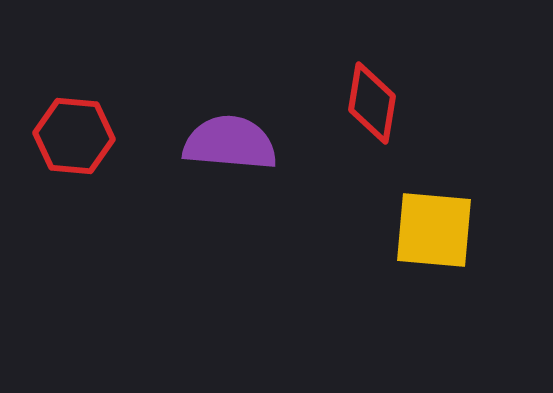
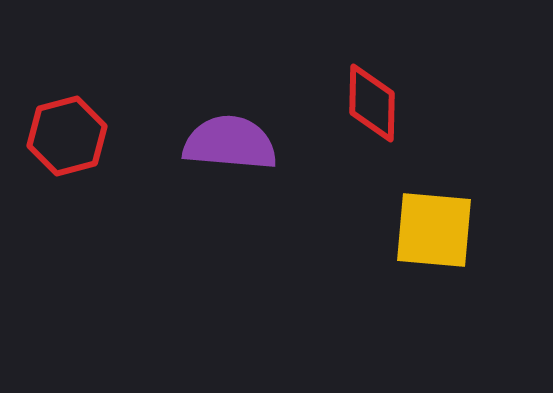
red diamond: rotated 8 degrees counterclockwise
red hexagon: moved 7 px left; rotated 20 degrees counterclockwise
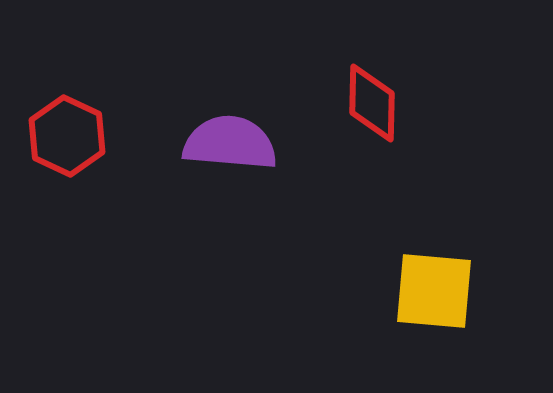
red hexagon: rotated 20 degrees counterclockwise
yellow square: moved 61 px down
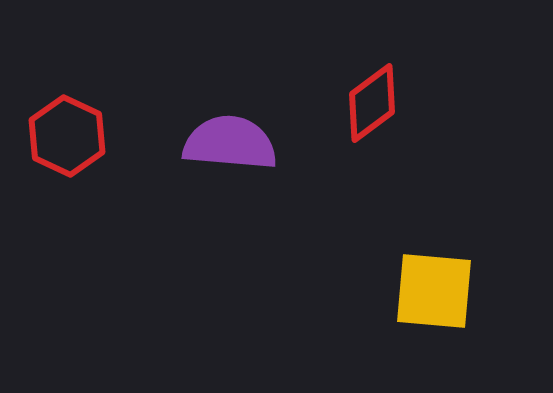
red diamond: rotated 52 degrees clockwise
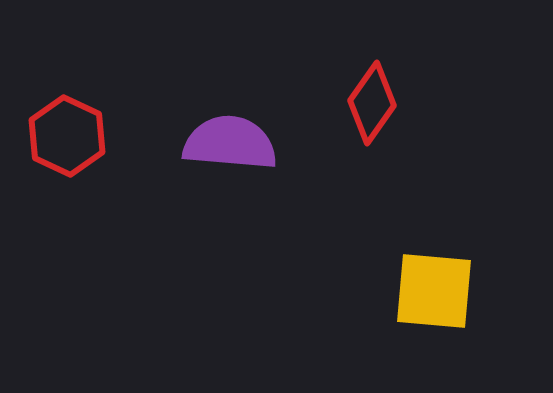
red diamond: rotated 18 degrees counterclockwise
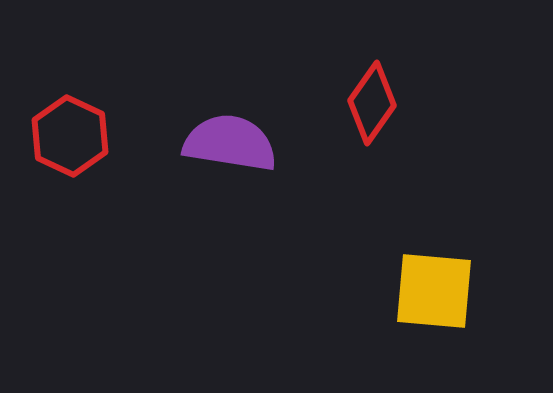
red hexagon: moved 3 px right
purple semicircle: rotated 4 degrees clockwise
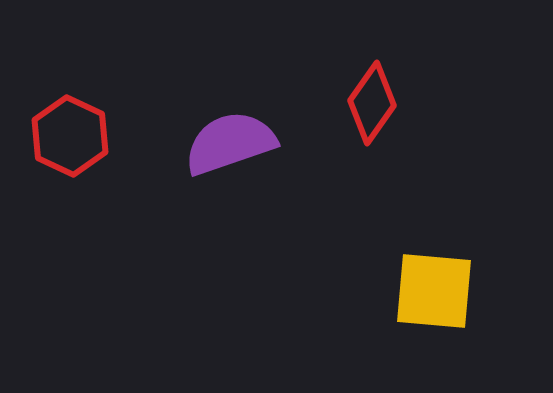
purple semicircle: rotated 28 degrees counterclockwise
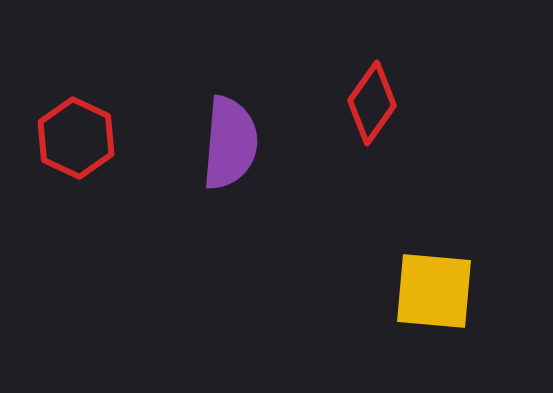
red hexagon: moved 6 px right, 2 px down
purple semicircle: rotated 114 degrees clockwise
